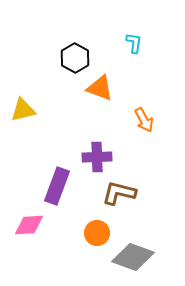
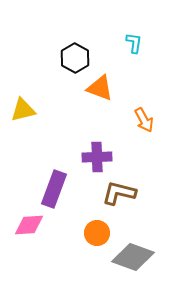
purple rectangle: moved 3 px left, 3 px down
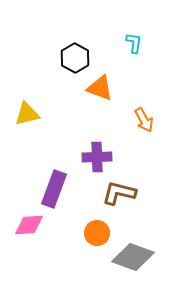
yellow triangle: moved 4 px right, 4 px down
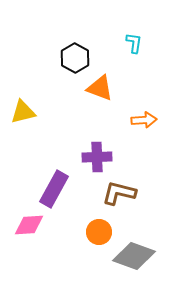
yellow triangle: moved 4 px left, 2 px up
orange arrow: rotated 65 degrees counterclockwise
purple rectangle: rotated 9 degrees clockwise
orange circle: moved 2 px right, 1 px up
gray diamond: moved 1 px right, 1 px up
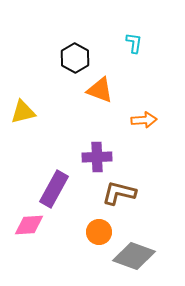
orange triangle: moved 2 px down
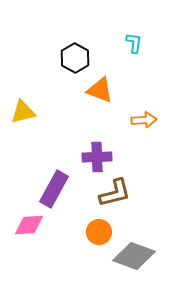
brown L-shape: moved 4 px left; rotated 152 degrees clockwise
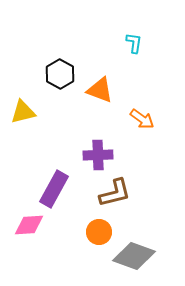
black hexagon: moved 15 px left, 16 px down
orange arrow: moved 2 px left, 1 px up; rotated 40 degrees clockwise
purple cross: moved 1 px right, 2 px up
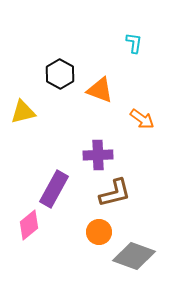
pink diamond: rotated 36 degrees counterclockwise
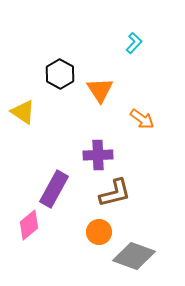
cyan L-shape: rotated 35 degrees clockwise
orange triangle: rotated 36 degrees clockwise
yellow triangle: rotated 48 degrees clockwise
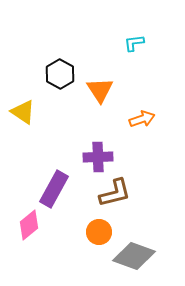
cyan L-shape: rotated 140 degrees counterclockwise
orange arrow: rotated 55 degrees counterclockwise
purple cross: moved 2 px down
